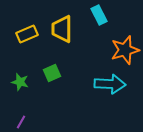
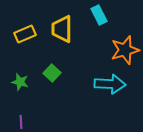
yellow rectangle: moved 2 px left
green square: rotated 24 degrees counterclockwise
purple line: rotated 32 degrees counterclockwise
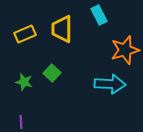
green star: moved 4 px right
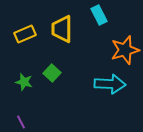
purple line: rotated 24 degrees counterclockwise
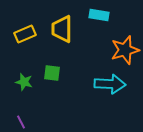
cyan rectangle: rotated 54 degrees counterclockwise
green square: rotated 36 degrees counterclockwise
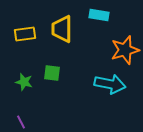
yellow rectangle: rotated 15 degrees clockwise
cyan arrow: rotated 8 degrees clockwise
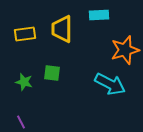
cyan rectangle: rotated 12 degrees counterclockwise
cyan arrow: rotated 16 degrees clockwise
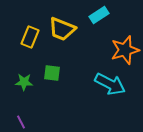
cyan rectangle: rotated 30 degrees counterclockwise
yellow trapezoid: rotated 68 degrees counterclockwise
yellow rectangle: moved 5 px right, 3 px down; rotated 60 degrees counterclockwise
green star: rotated 12 degrees counterclockwise
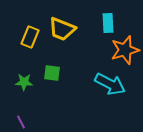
cyan rectangle: moved 9 px right, 8 px down; rotated 60 degrees counterclockwise
